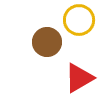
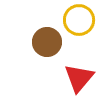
red triangle: rotated 20 degrees counterclockwise
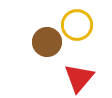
yellow circle: moved 2 px left, 5 px down
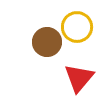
yellow circle: moved 2 px down
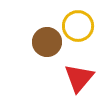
yellow circle: moved 1 px right, 1 px up
